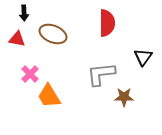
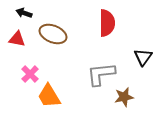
black arrow: rotated 112 degrees clockwise
brown star: rotated 12 degrees counterclockwise
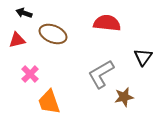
red semicircle: rotated 84 degrees counterclockwise
red triangle: moved 1 px down; rotated 24 degrees counterclockwise
gray L-shape: rotated 24 degrees counterclockwise
orange trapezoid: moved 6 px down; rotated 12 degrees clockwise
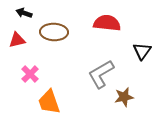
brown ellipse: moved 1 px right, 2 px up; rotated 20 degrees counterclockwise
black triangle: moved 1 px left, 6 px up
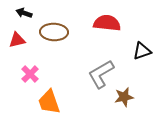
black triangle: rotated 36 degrees clockwise
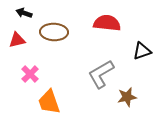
brown star: moved 3 px right
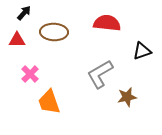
black arrow: rotated 112 degrees clockwise
red triangle: rotated 12 degrees clockwise
gray L-shape: moved 1 px left
